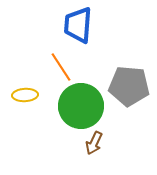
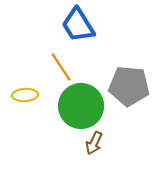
blue trapezoid: rotated 36 degrees counterclockwise
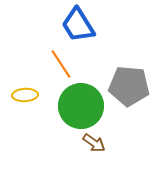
orange line: moved 3 px up
brown arrow: rotated 80 degrees counterclockwise
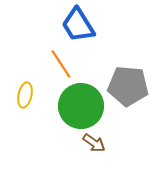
gray pentagon: moved 1 px left
yellow ellipse: rotated 75 degrees counterclockwise
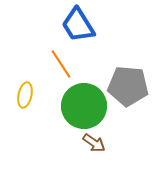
green circle: moved 3 px right
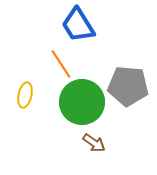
green circle: moved 2 px left, 4 px up
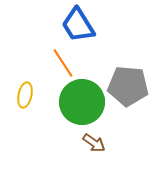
orange line: moved 2 px right, 1 px up
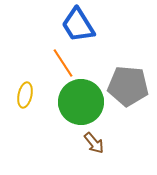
green circle: moved 1 px left
brown arrow: rotated 15 degrees clockwise
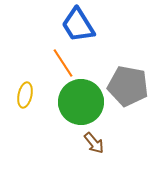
gray pentagon: rotated 6 degrees clockwise
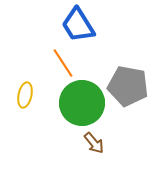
green circle: moved 1 px right, 1 px down
